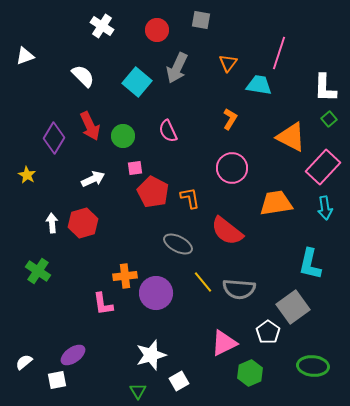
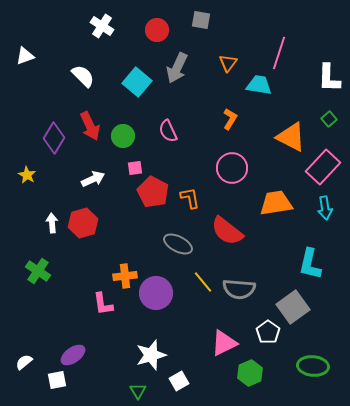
white L-shape at (325, 88): moved 4 px right, 10 px up
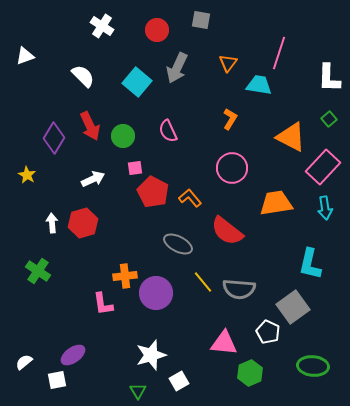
orange L-shape at (190, 198): rotated 30 degrees counterclockwise
white pentagon at (268, 332): rotated 10 degrees counterclockwise
pink triangle at (224, 343): rotated 32 degrees clockwise
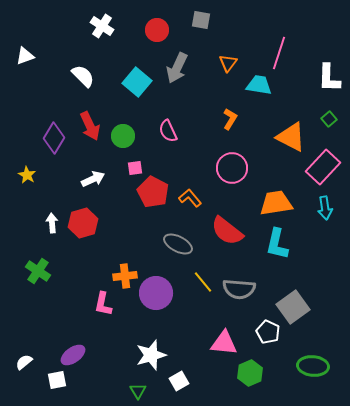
cyan L-shape at (310, 264): moved 33 px left, 20 px up
pink L-shape at (103, 304): rotated 20 degrees clockwise
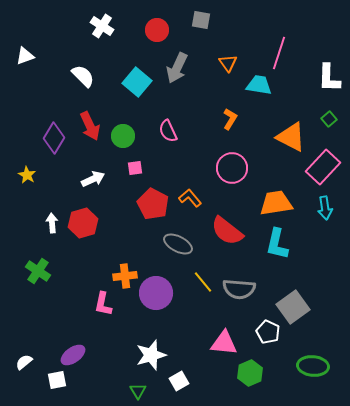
orange triangle at (228, 63): rotated 12 degrees counterclockwise
red pentagon at (153, 192): moved 12 px down
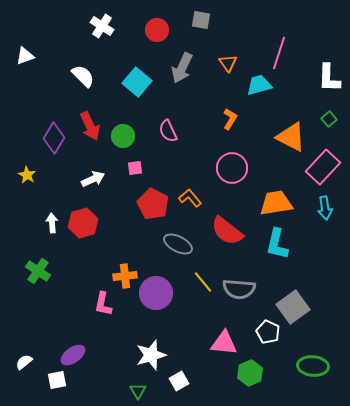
gray arrow at (177, 68): moved 5 px right
cyan trapezoid at (259, 85): rotated 24 degrees counterclockwise
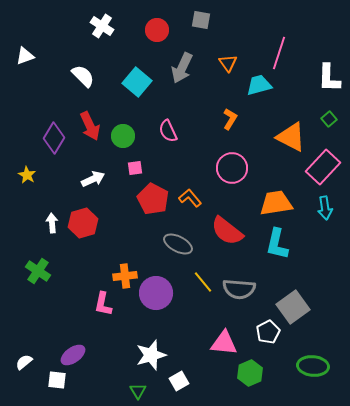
red pentagon at (153, 204): moved 5 px up
white pentagon at (268, 332): rotated 20 degrees clockwise
white square at (57, 380): rotated 18 degrees clockwise
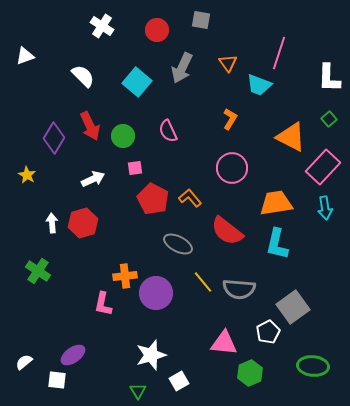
cyan trapezoid at (259, 85): rotated 144 degrees counterclockwise
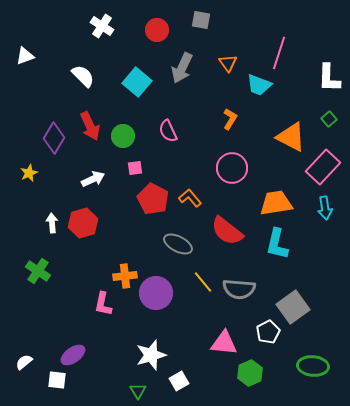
yellow star at (27, 175): moved 2 px right, 2 px up; rotated 18 degrees clockwise
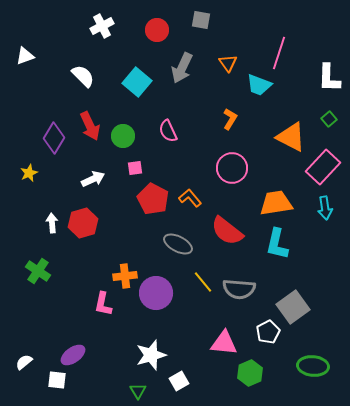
white cross at (102, 26): rotated 30 degrees clockwise
